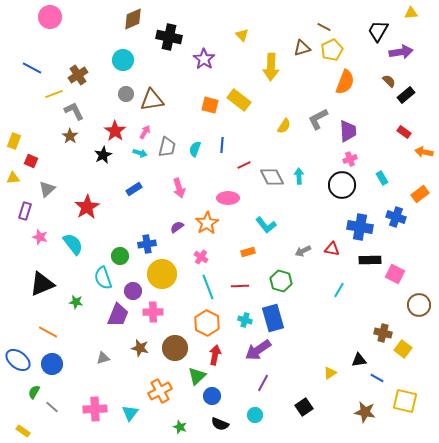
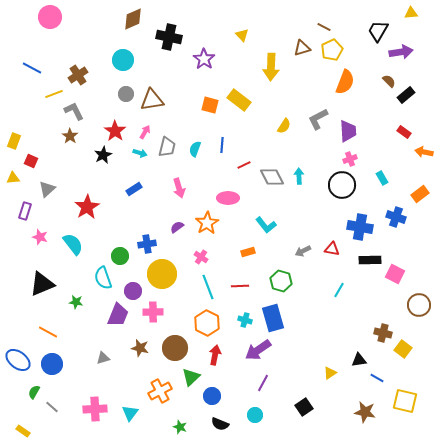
green triangle at (197, 376): moved 6 px left, 1 px down
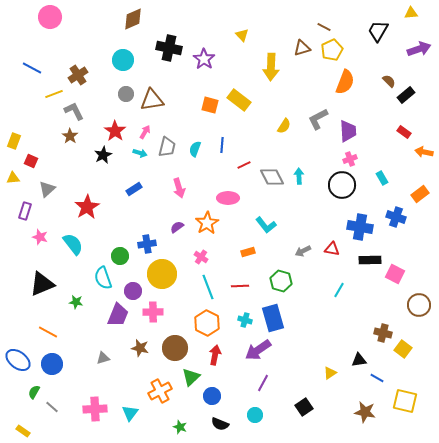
black cross at (169, 37): moved 11 px down
purple arrow at (401, 52): moved 18 px right, 3 px up; rotated 10 degrees counterclockwise
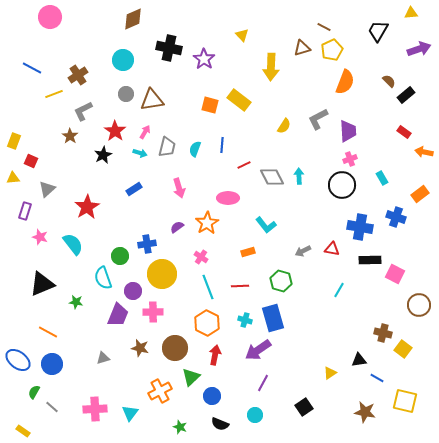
gray L-shape at (74, 111): moved 9 px right; rotated 90 degrees counterclockwise
